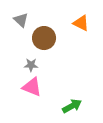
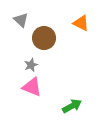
gray star: rotated 24 degrees counterclockwise
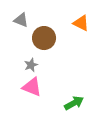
gray triangle: rotated 21 degrees counterclockwise
green arrow: moved 2 px right, 3 px up
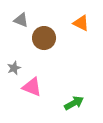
gray star: moved 17 px left, 3 px down
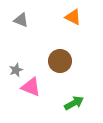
orange triangle: moved 8 px left, 6 px up
brown circle: moved 16 px right, 23 px down
gray star: moved 2 px right, 2 px down
pink triangle: moved 1 px left
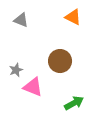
pink triangle: moved 2 px right
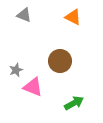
gray triangle: moved 3 px right, 5 px up
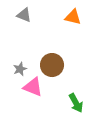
orange triangle: rotated 12 degrees counterclockwise
brown circle: moved 8 px left, 4 px down
gray star: moved 4 px right, 1 px up
green arrow: moved 2 px right; rotated 90 degrees clockwise
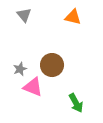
gray triangle: rotated 28 degrees clockwise
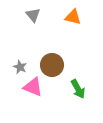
gray triangle: moved 9 px right
gray star: moved 2 px up; rotated 24 degrees counterclockwise
green arrow: moved 2 px right, 14 px up
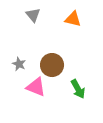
orange triangle: moved 2 px down
gray star: moved 1 px left, 3 px up
pink triangle: moved 3 px right
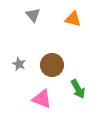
pink triangle: moved 6 px right, 12 px down
